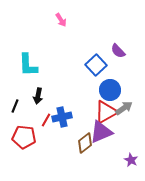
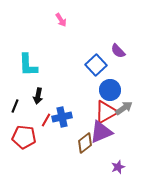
purple star: moved 13 px left, 7 px down; rotated 24 degrees clockwise
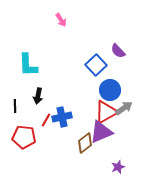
black line: rotated 24 degrees counterclockwise
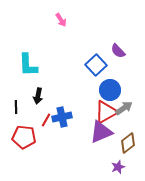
black line: moved 1 px right, 1 px down
brown diamond: moved 43 px right
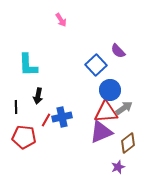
red triangle: rotated 25 degrees clockwise
